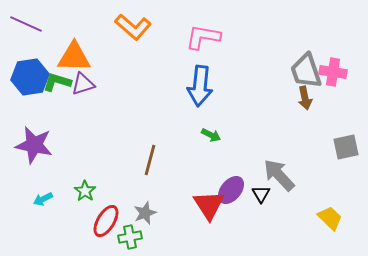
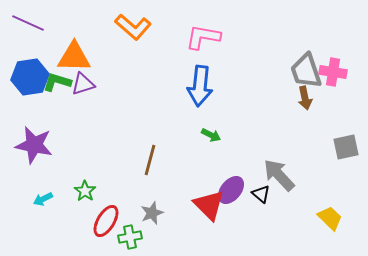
purple line: moved 2 px right, 1 px up
black triangle: rotated 18 degrees counterclockwise
red triangle: rotated 12 degrees counterclockwise
gray star: moved 7 px right
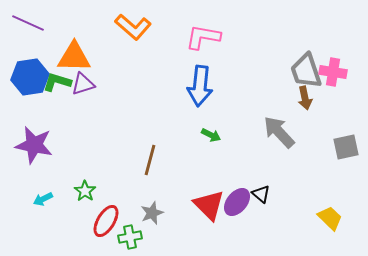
gray arrow: moved 43 px up
purple ellipse: moved 6 px right, 12 px down
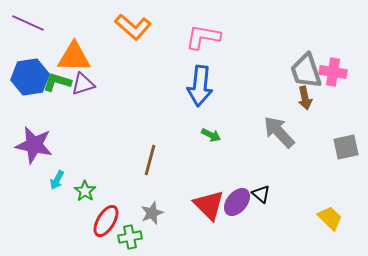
cyan arrow: moved 14 px right, 19 px up; rotated 36 degrees counterclockwise
